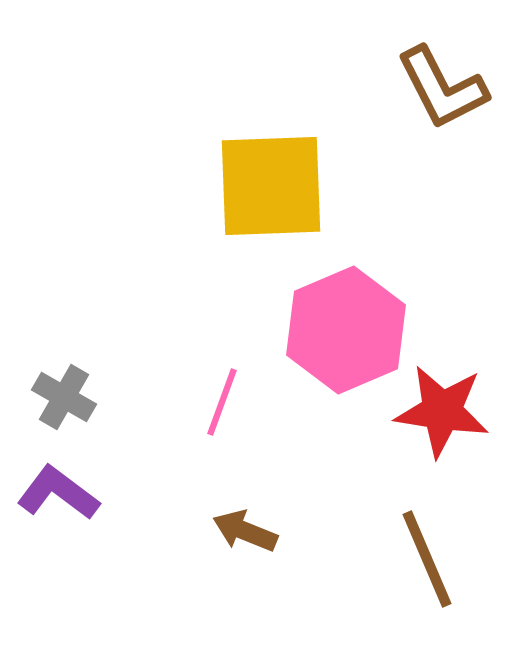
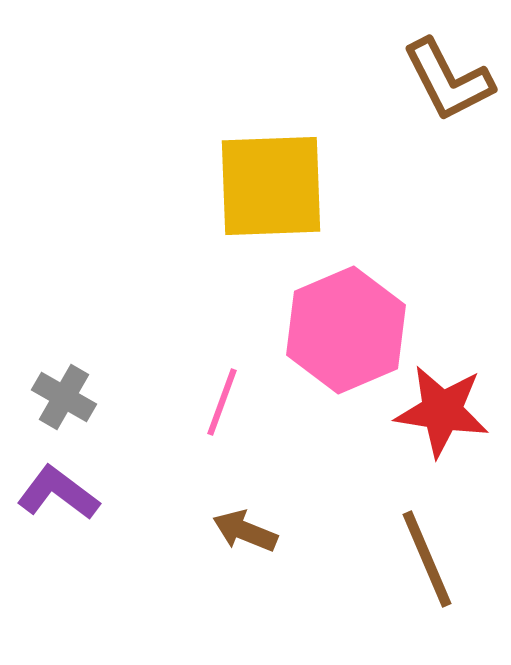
brown L-shape: moved 6 px right, 8 px up
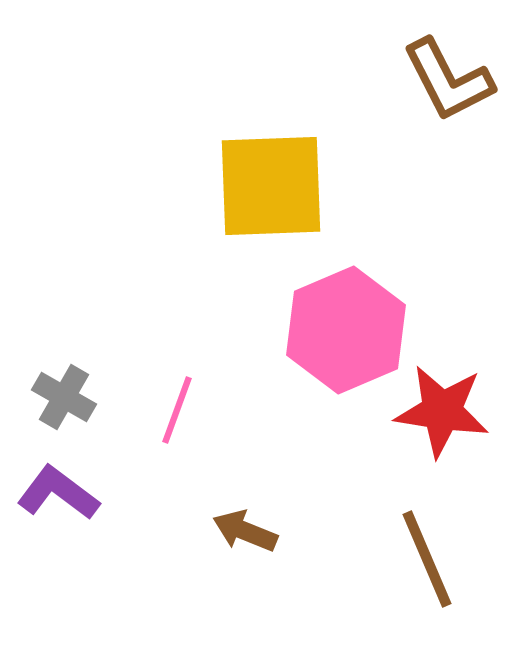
pink line: moved 45 px left, 8 px down
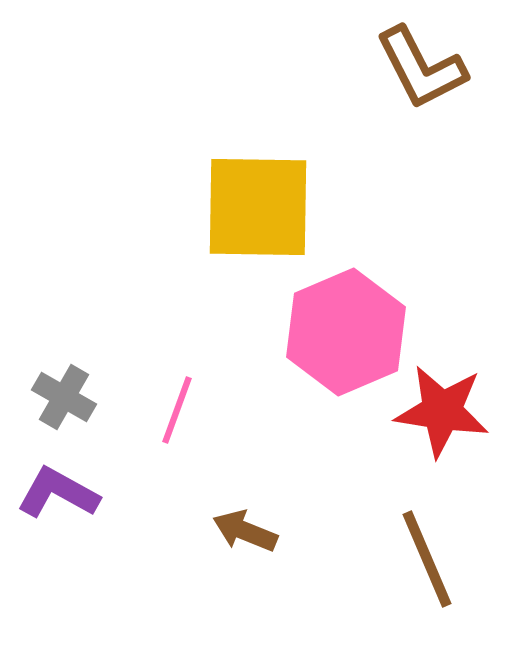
brown L-shape: moved 27 px left, 12 px up
yellow square: moved 13 px left, 21 px down; rotated 3 degrees clockwise
pink hexagon: moved 2 px down
purple L-shape: rotated 8 degrees counterclockwise
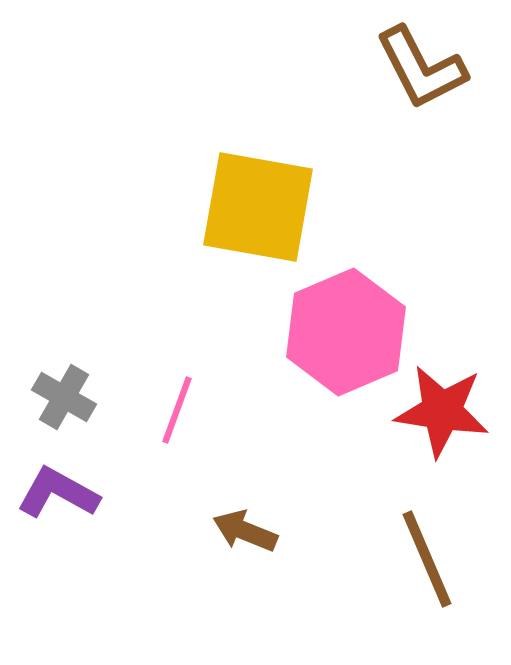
yellow square: rotated 9 degrees clockwise
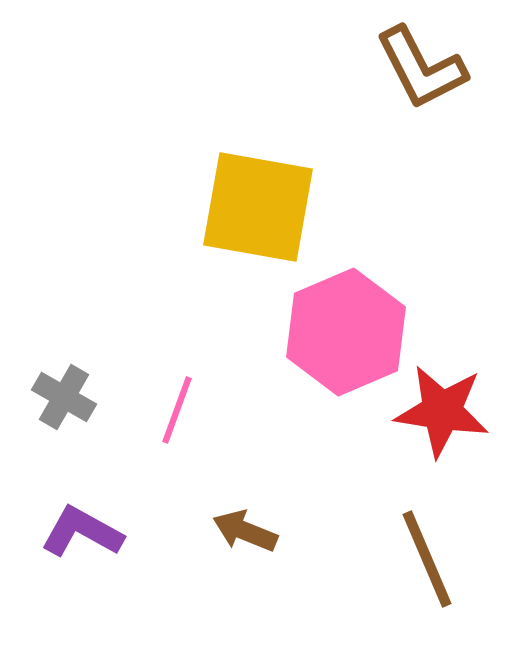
purple L-shape: moved 24 px right, 39 px down
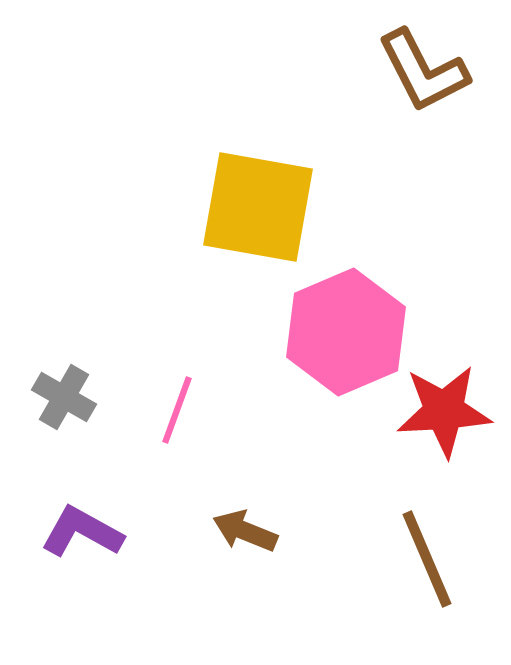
brown L-shape: moved 2 px right, 3 px down
red star: moved 2 px right; rotated 12 degrees counterclockwise
